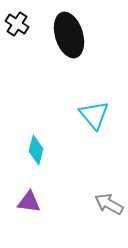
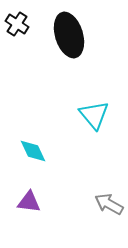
cyan diamond: moved 3 px left, 1 px down; rotated 40 degrees counterclockwise
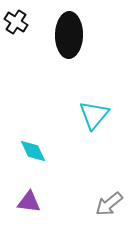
black cross: moved 1 px left, 2 px up
black ellipse: rotated 18 degrees clockwise
cyan triangle: rotated 20 degrees clockwise
gray arrow: rotated 68 degrees counterclockwise
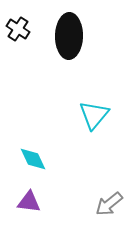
black cross: moved 2 px right, 7 px down
black ellipse: moved 1 px down
cyan diamond: moved 8 px down
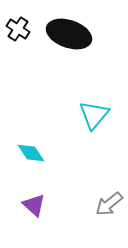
black ellipse: moved 2 px up; rotated 72 degrees counterclockwise
cyan diamond: moved 2 px left, 6 px up; rotated 8 degrees counterclockwise
purple triangle: moved 5 px right, 3 px down; rotated 35 degrees clockwise
